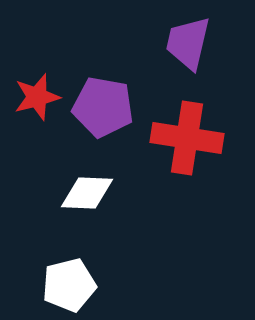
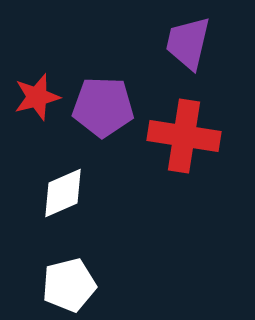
purple pentagon: rotated 8 degrees counterclockwise
red cross: moved 3 px left, 2 px up
white diamond: moved 24 px left; rotated 26 degrees counterclockwise
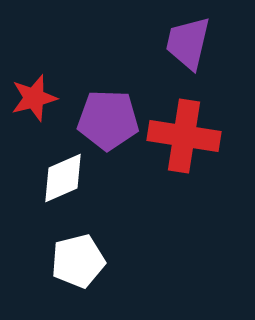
red star: moved 3 px left, 1 px down
purple pentagon: moved 5 px right, 13 px down
white diamond: moved 15 px up
white pentagon: moved 9 px right, 24 px up
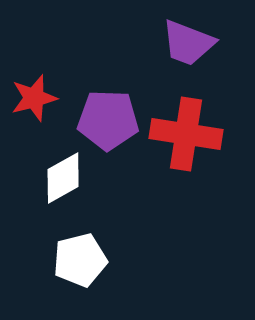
purple trapezoid: rotated 82 degrees counterclockwise
red cross: moved 2 px right, 2 px up
white diamond: rotated 6 degrees counterclockwise
white pentagon: moved 2 px right, 1 px up
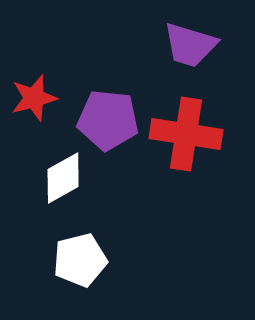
purple trapezoid: moved 2 px right, 2 px down; rotated 4 degrees counterclockwise
purple pentagon: rotated 4 degrees clockwise
